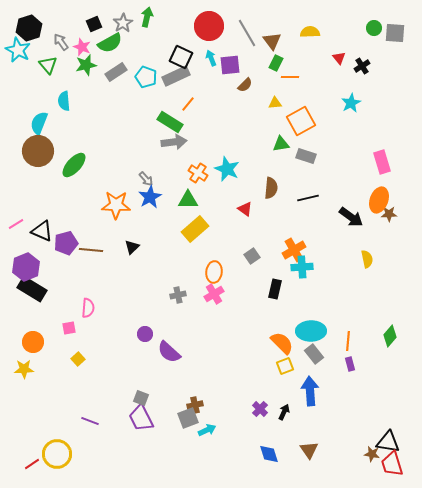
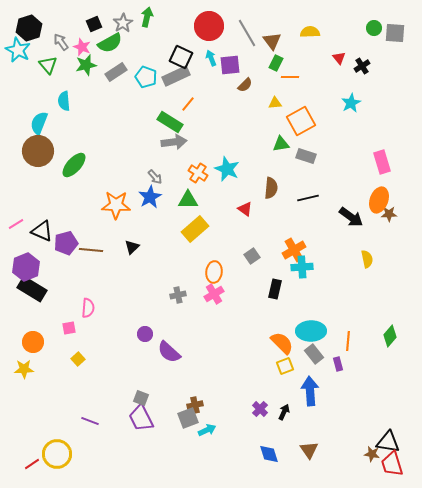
gray arrow at (146, 179): moved 9 px right, 2 px up
purple rectangle at (350, 364): moved 12 px left
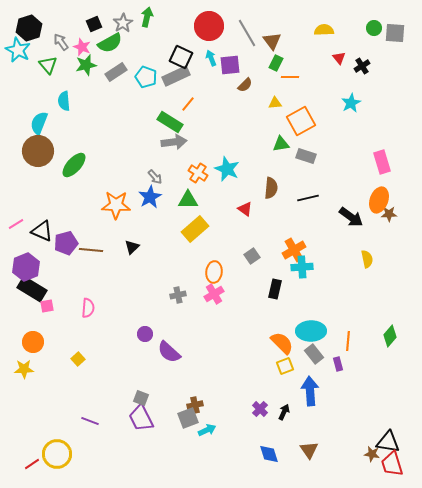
yellow semicircle at (310, 32): moved 14 px right, 2 px up
pink square at (69, 328): moved 22 px left, 22 px up
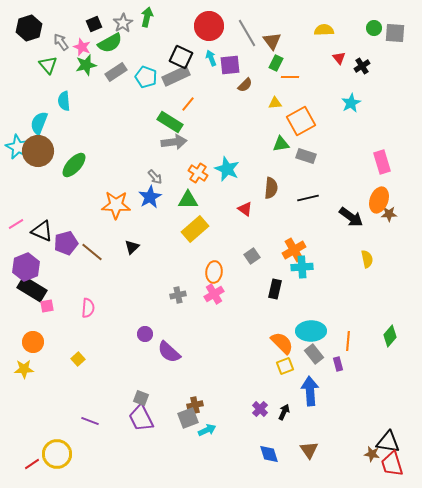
cyan star at (18, 50): moved 97 px down
brown line at (91, 250): moved 1 px right, 2 px down; rotated 35 degrees clockwise
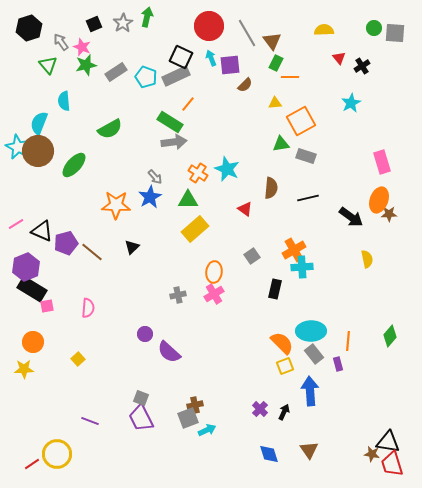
green semicircle at (110, 43): moved 86 px down
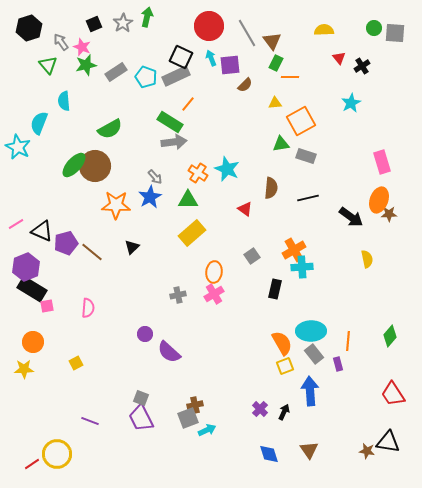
brown circle at (38, 151): moved 57 px right, 15 px down
yellow rectangle at (195, 229): moved 3 px left, 4 px down
orange semicircle at (282, 343): rotated 15 degrees clockwise
yellow square at (78, 359): moved 2 px left, 4 px down; rotated 16 degrees clockwise
brown star at (372, 454): moved 5 px left, 3 px up
red trapezoid at (392, 464): moved 1 px right, 70 px up; rotated 16 degrees counterclockwise
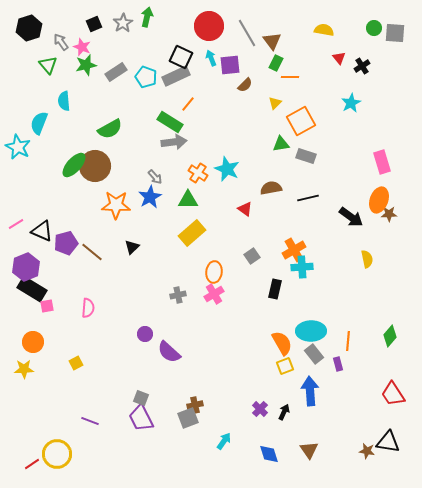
yellow semicircle at (324, 30): rotated 12 degrees clockwise
yellow triangle at (275, 103): rotated 40 degrees counterclockwise
brown semicircle at (271, 188): rotated 105 degrees counterclockwise
cyan arrow at (207, 430): moved 17 px right, 11 px down; rotated 30 degrees counterclockwise
